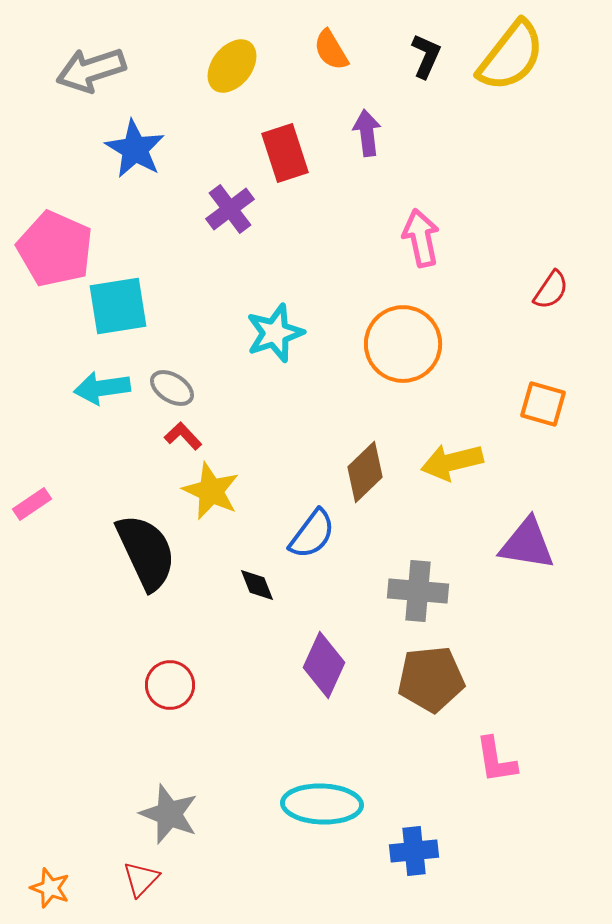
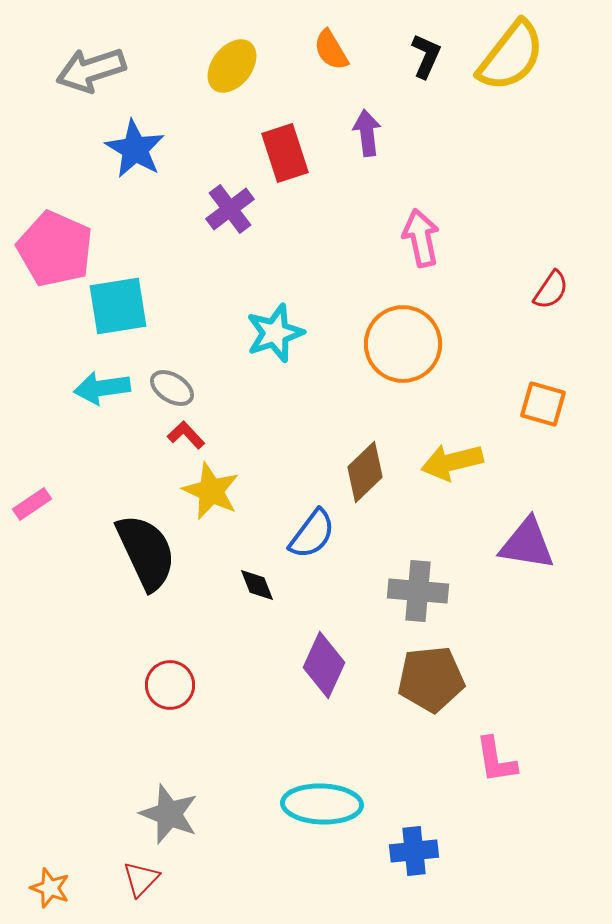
red L-shape: moved 3 px right, 1 px up
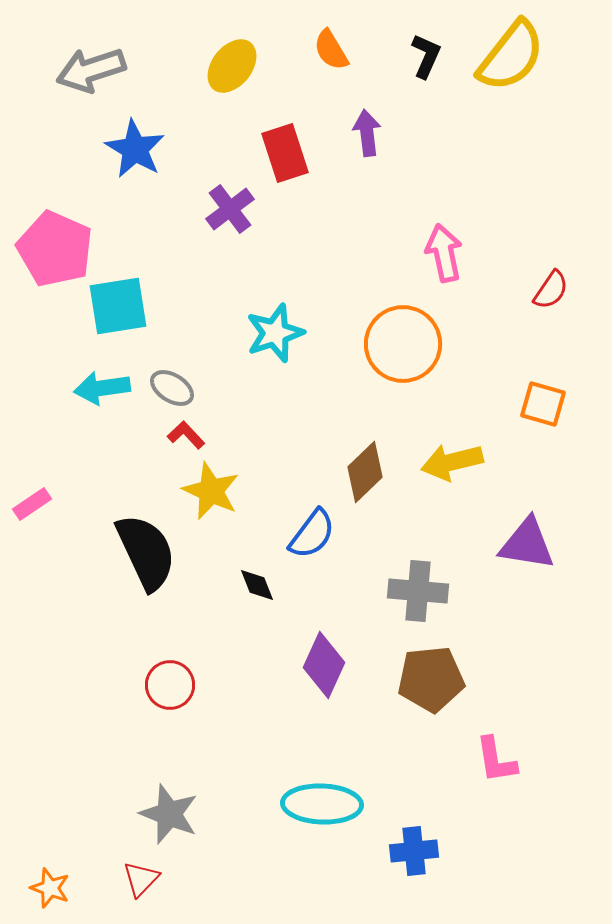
pink arrow: moved 23 px right, 15 px down
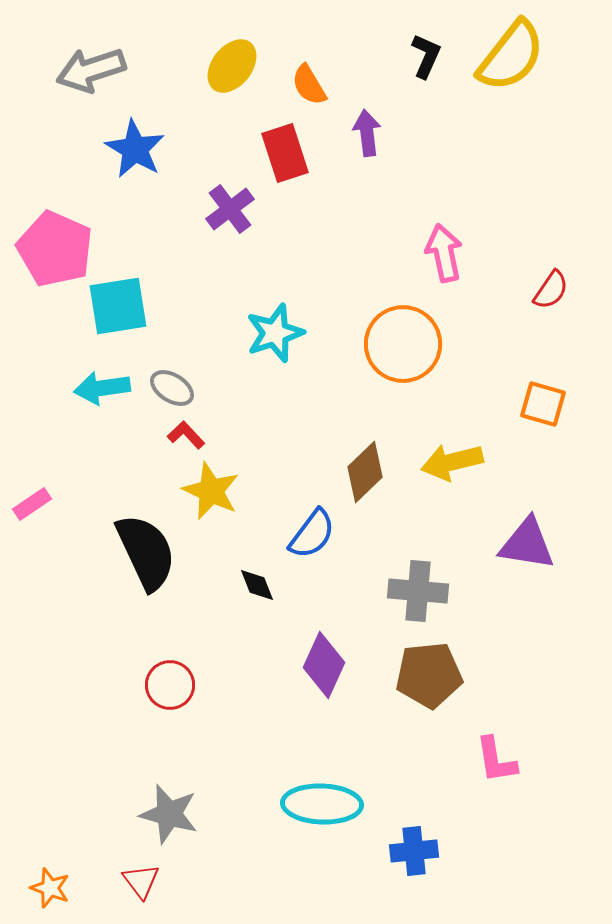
orange semicircle: moved 22 px left, 35 px down
brown pentagon: moved 2 px left, 4 px up
gray star: rotated 6 degrees counterclockwise
red triangle: moved 2 px down; rotated 21 degrees counterclockwise
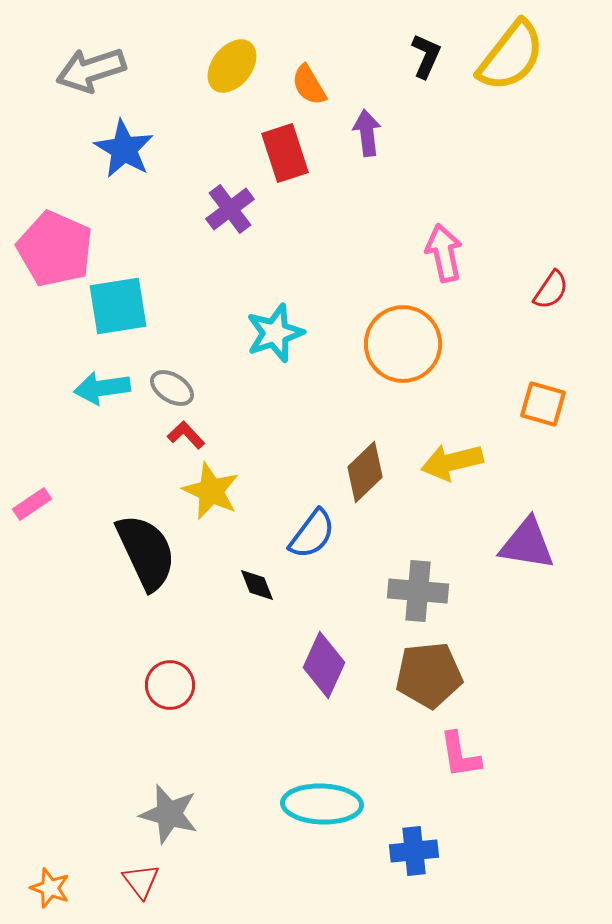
blue star: moved 11 px left
pink L-shape: moved 36 px left, 5 px up
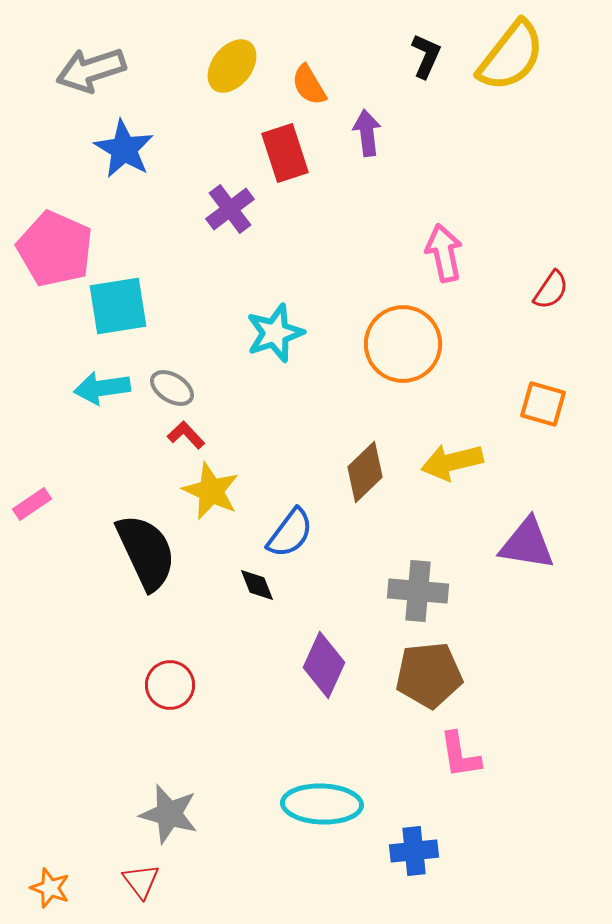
blue semicircle: moved 22 px left, 1 px up
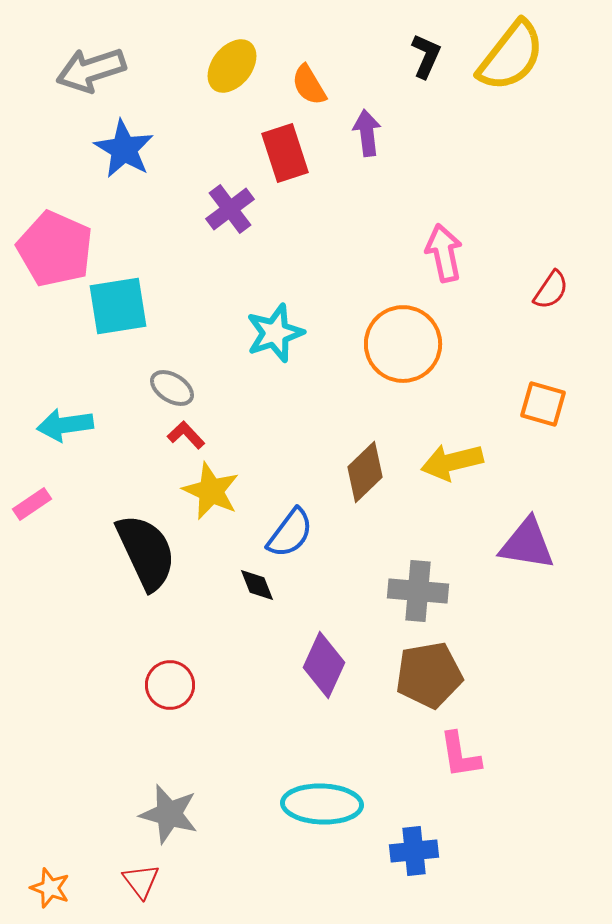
cyan arrow: moved 37 px left, 37 px down
brown pentagon: rotated 4 degrees counterclockwise
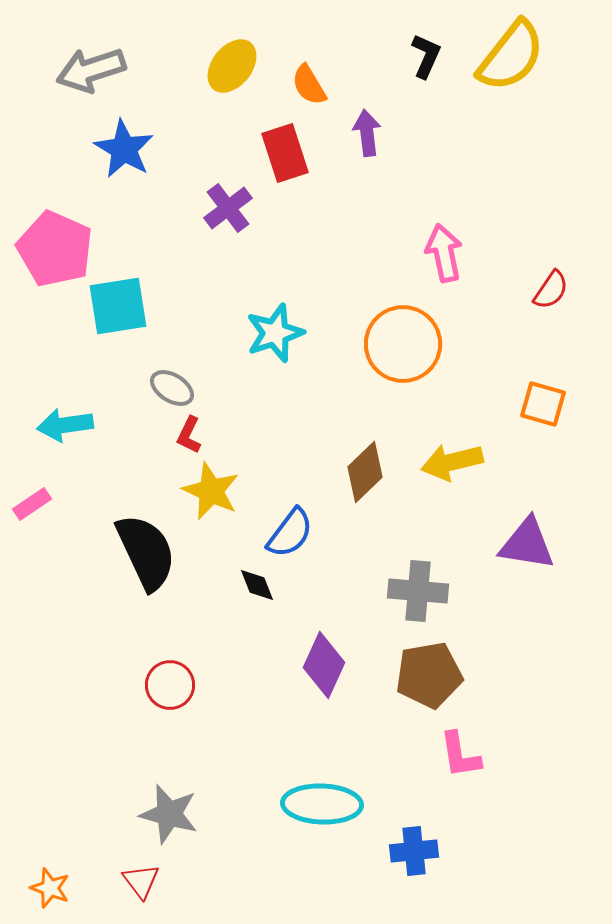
purple cross: moved 2 px left, 1 px up
red L-shape: moved 3 px right; rotated 111 degrees counterclockwise
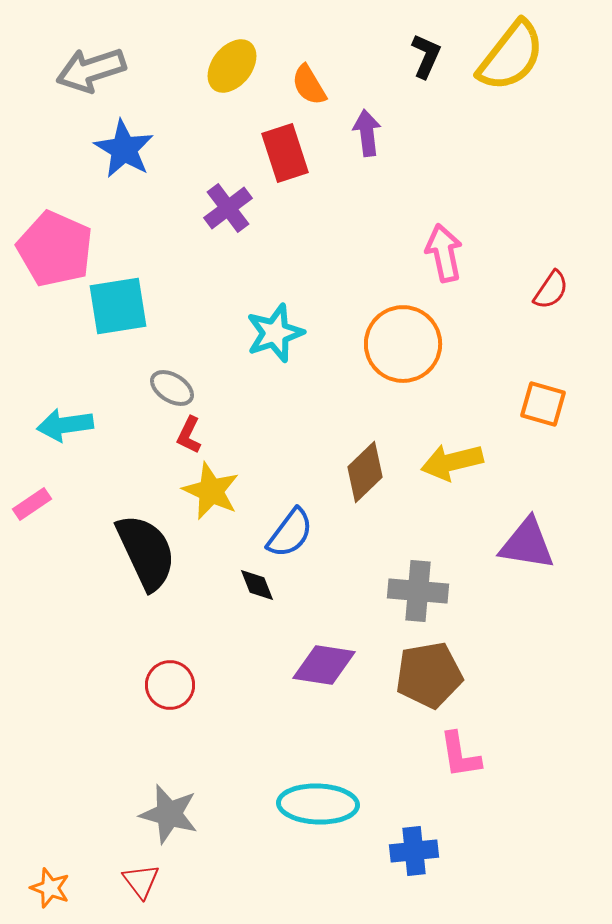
purple diamond: rotated 74 degrees clockwise
cyan ellipse: moved 4 px left
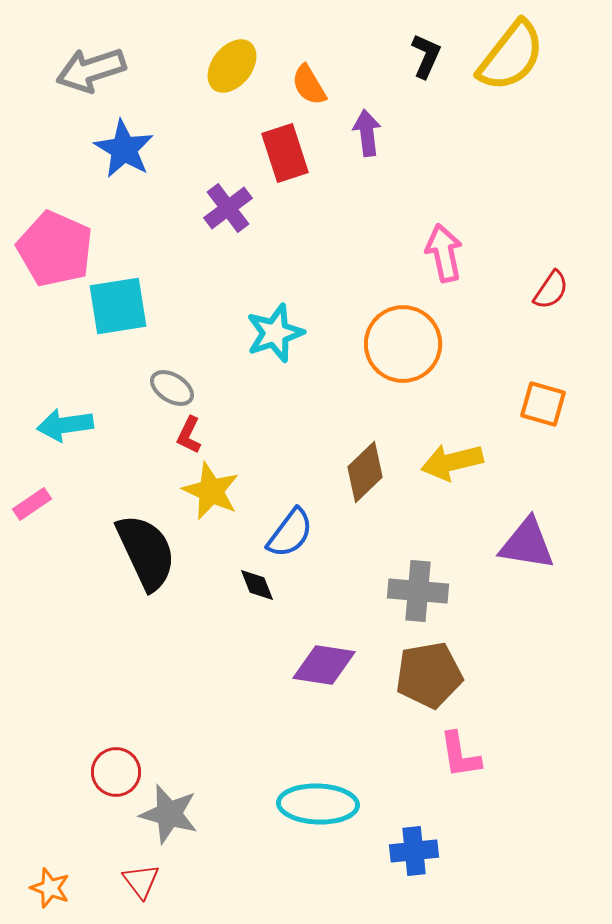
red circle: moved 54 px left, 87 px down
